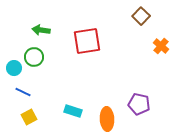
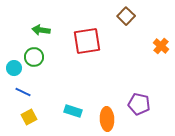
brown square: moved 15 px left
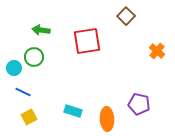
orange cross: moved 4 px left, 5 px down
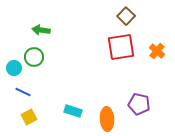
red square: moved 34 px right, 6 px down
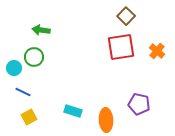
orange ellipse: moved 1 px left, 1 px down
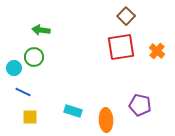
purple pentagon: moved 1 px right, 1 px down
yellow square: moved 1 px right; rotated 28 degrees clockwise
